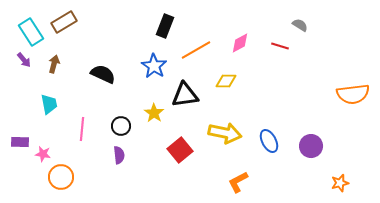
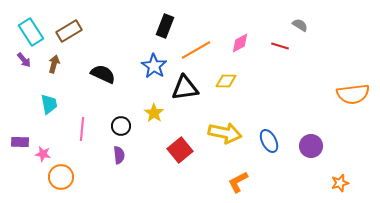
brown rectangle: moved 5 px right, 9 px down
black triangle: moved 7 px up
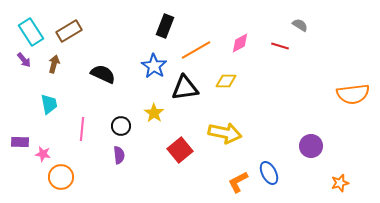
blue ellipse: moved 32 px down
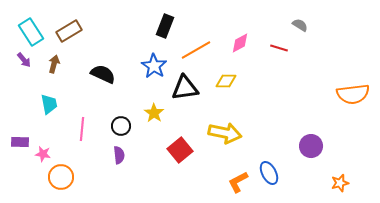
red line: moved 1 px left, 2 px down
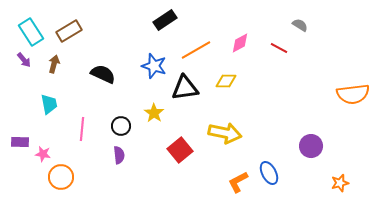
black rectangle: moved 6 px up; rotated 35 degrees clockwise
red line: rotated 12 degrees clockwise
blue star: rotated 15 degrees counterclockwise
